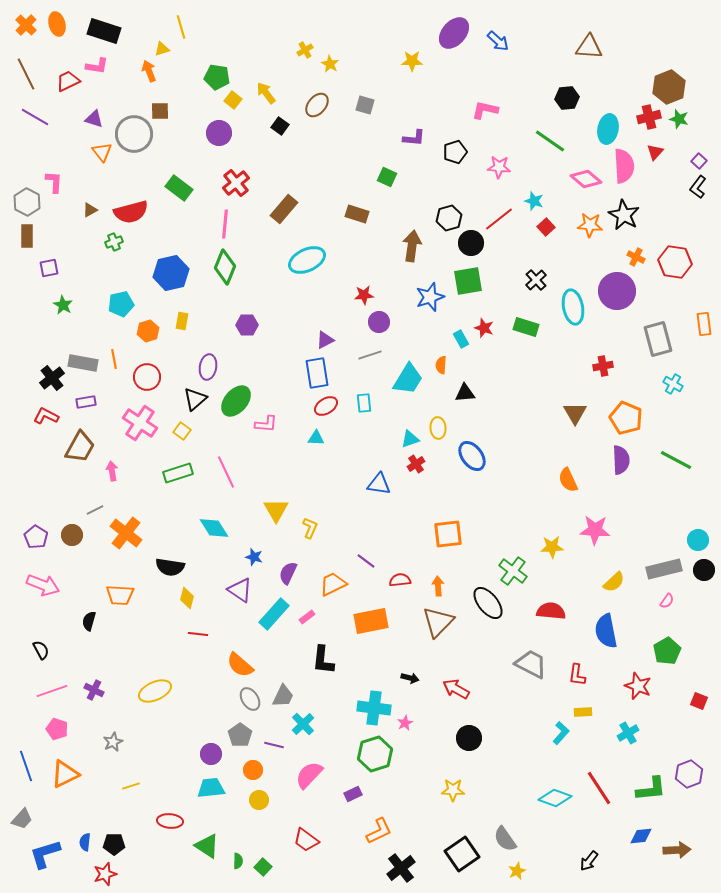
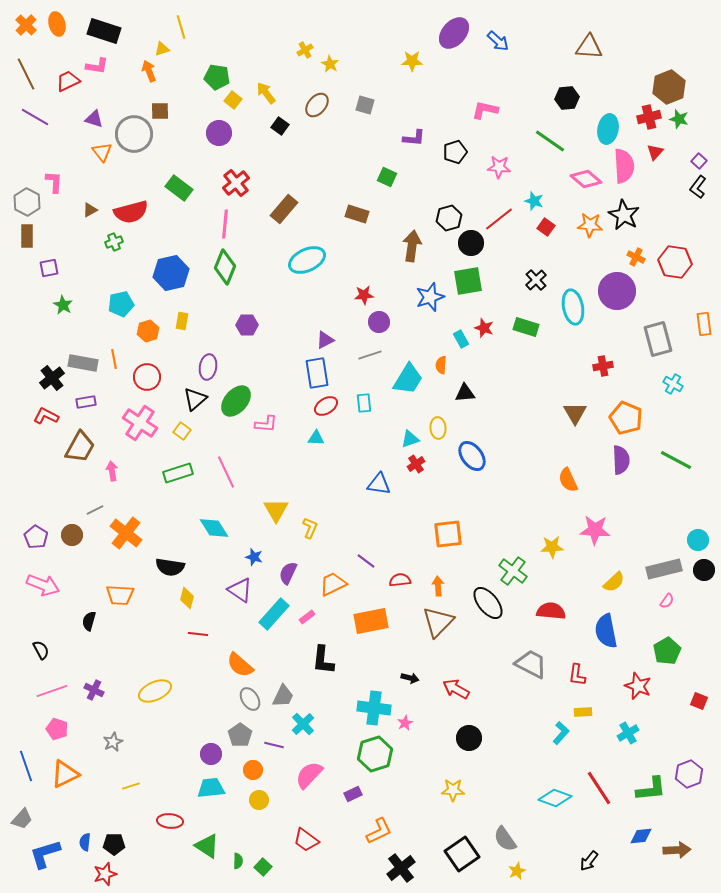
red square at (546, 227): rotated 12 degrees counterclockwise
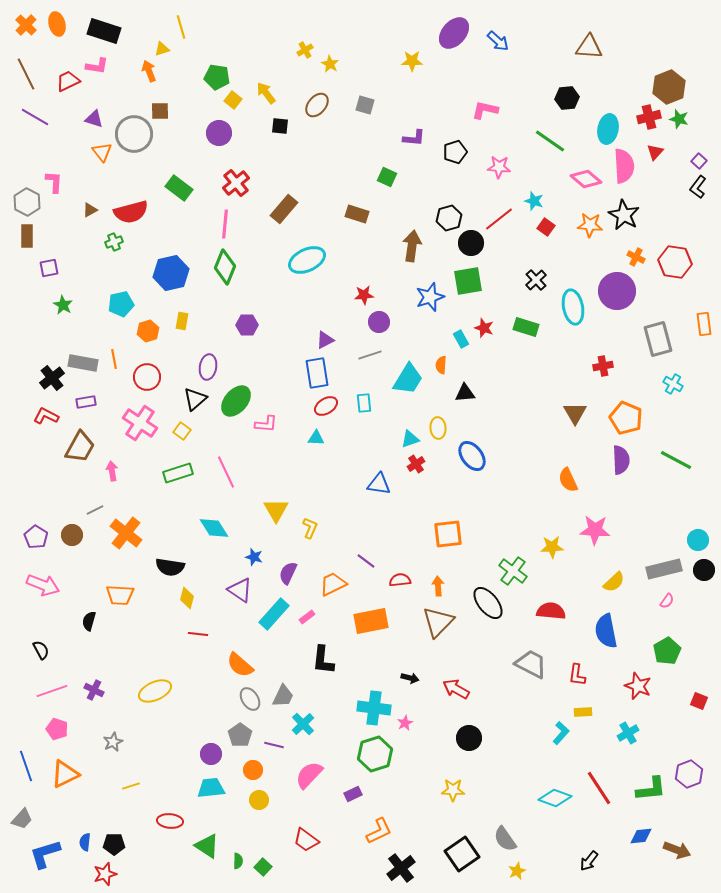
black square at (280, 126): rotated 30 degrees counterclockwise
brown arrow at (677, 850): rotated 24 degrees clockwise
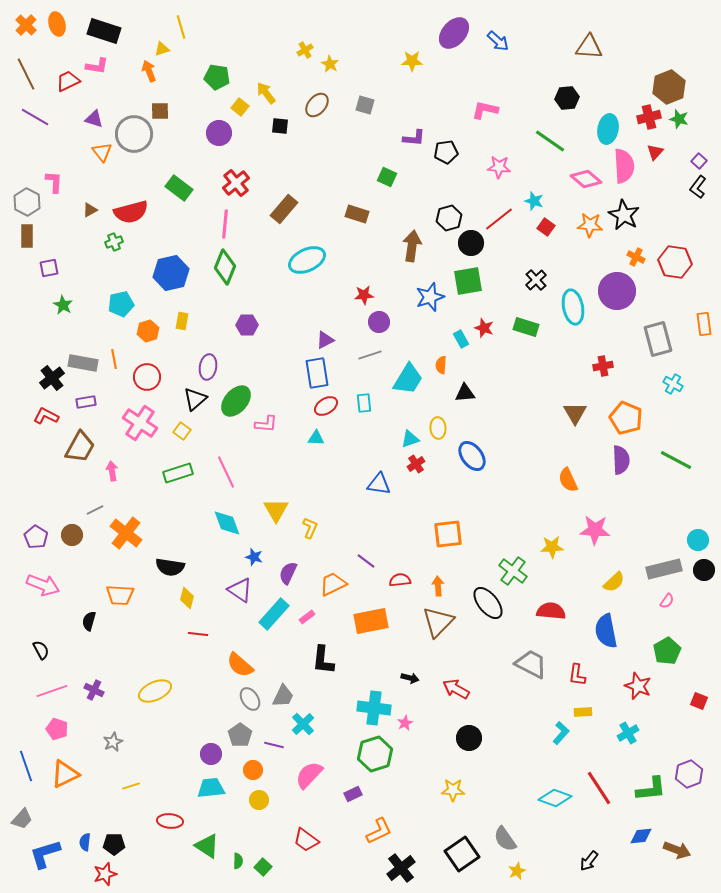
yellow square at (233, 100): moved 7 px right, 7 px down
black pentagon at (455, 152): moved 9 px left; rotated 10 degrees clockwise
cyan diamond at (214, 528): moved 13 px right, 5 px up; rotated 12 degrees clockwise
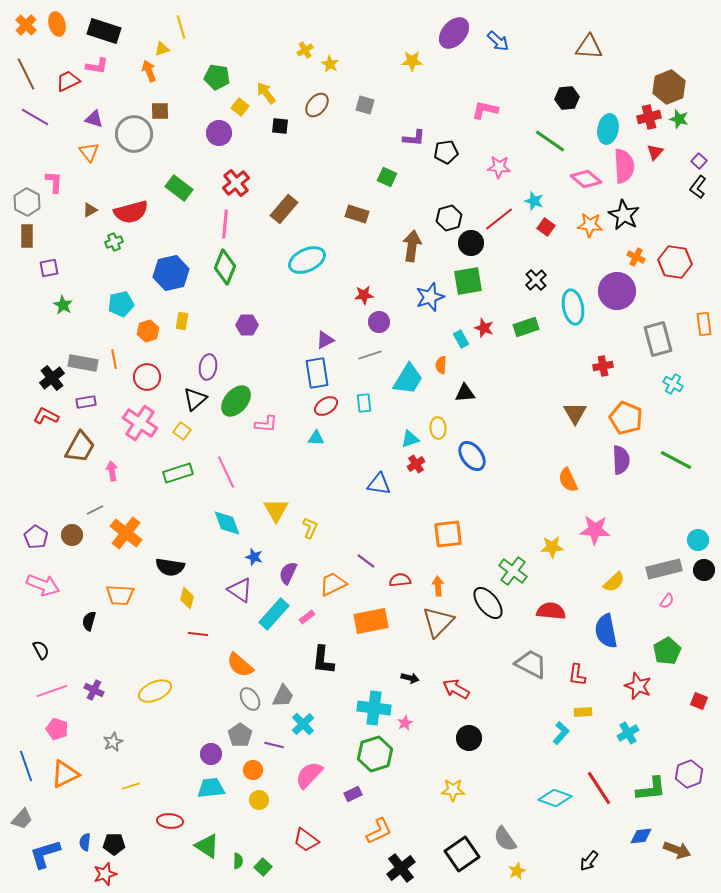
orange triangle at (102, 152): moved 13 px left
green rectangle at (526, 327): rotated 35 degrees counterclockwise
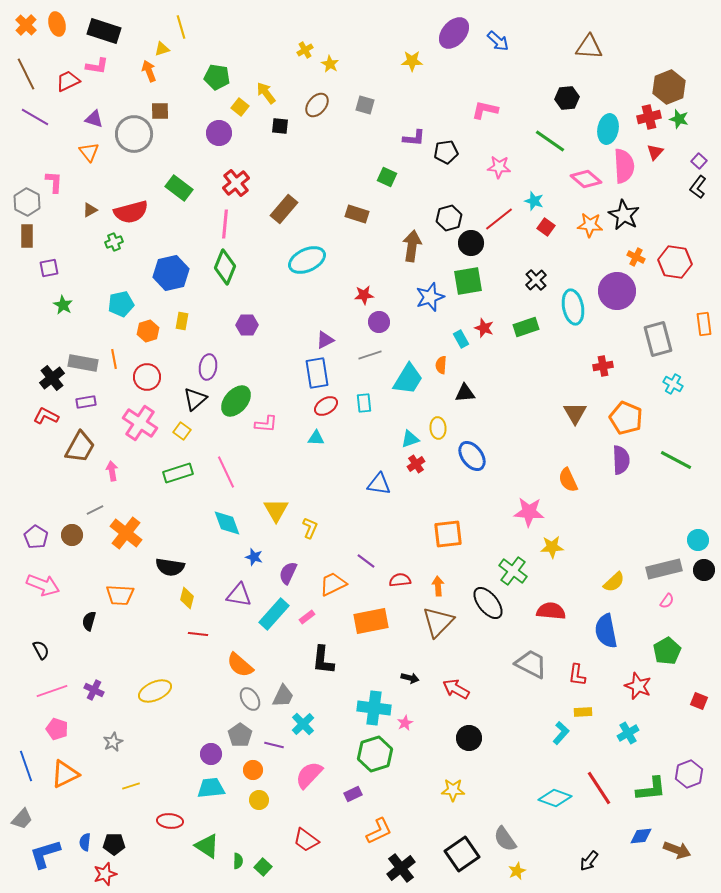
pink star at (595, 530): moved 66 px left, 18 px up
purple triangle at (240, 590): moved 1 px left, 5 px down; rotated 24 degrees counterclockwise
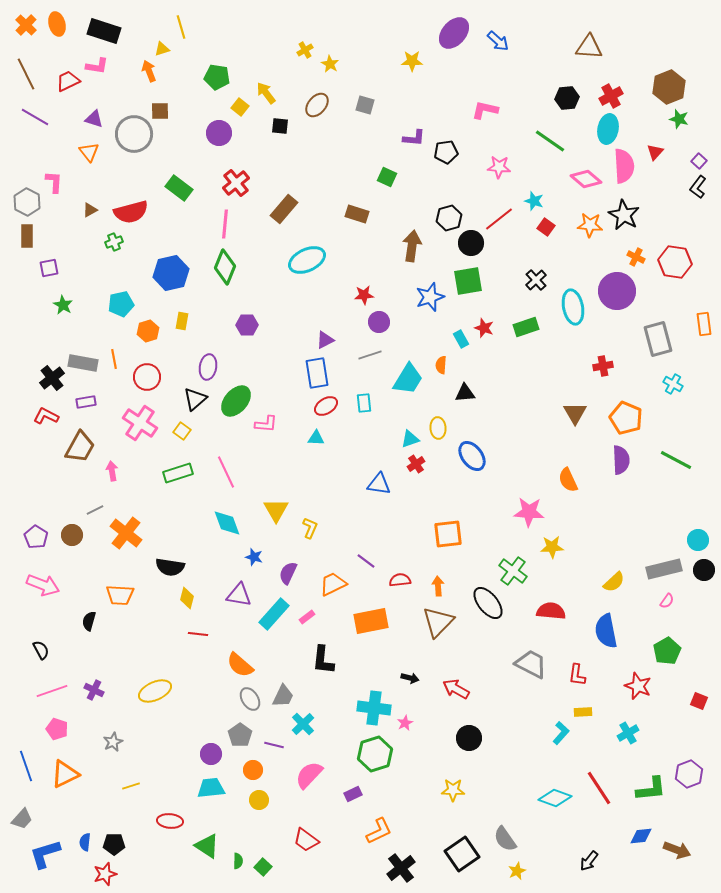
red cross at (649, 117): moved 38 px left, 21 px up; rotated 15 degrees counterclockwise
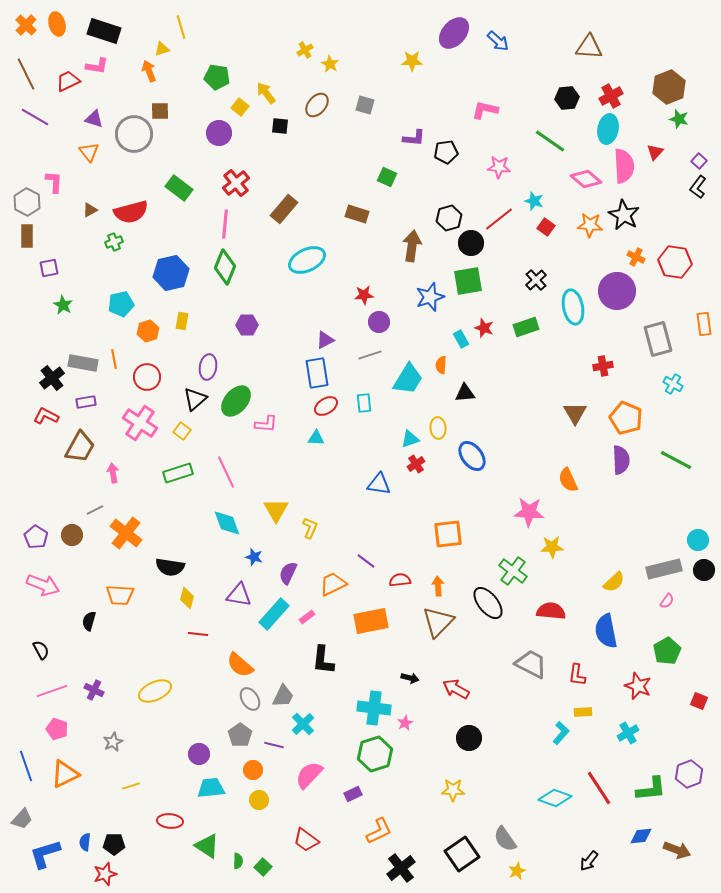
pink arrow at (112, 471): moved 1 px right, 2 px down
purple circle at (211, 754): moved 12 px left
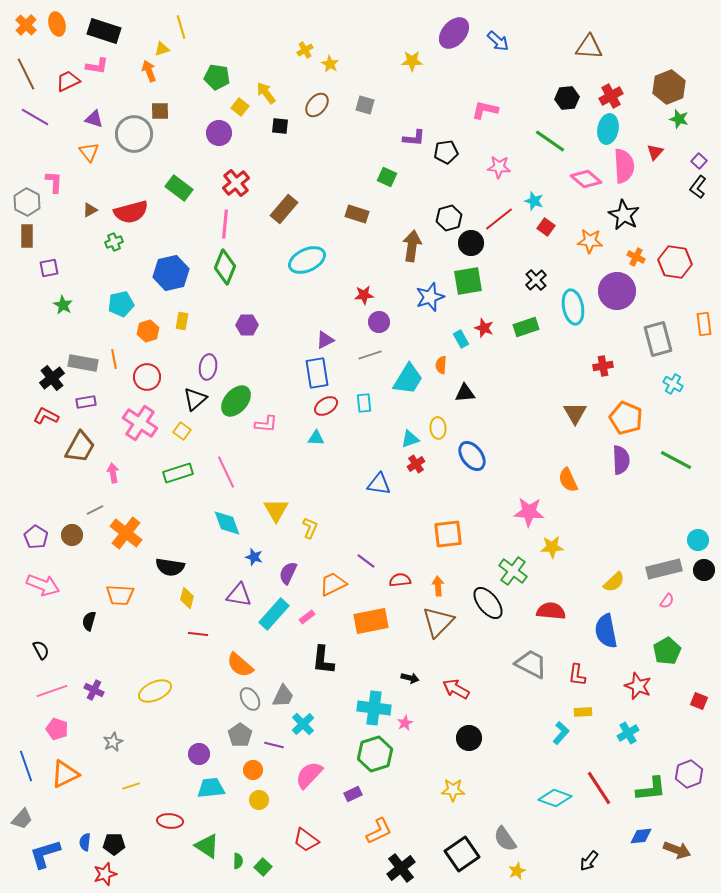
orange star at (590, 225): moved 16 px down
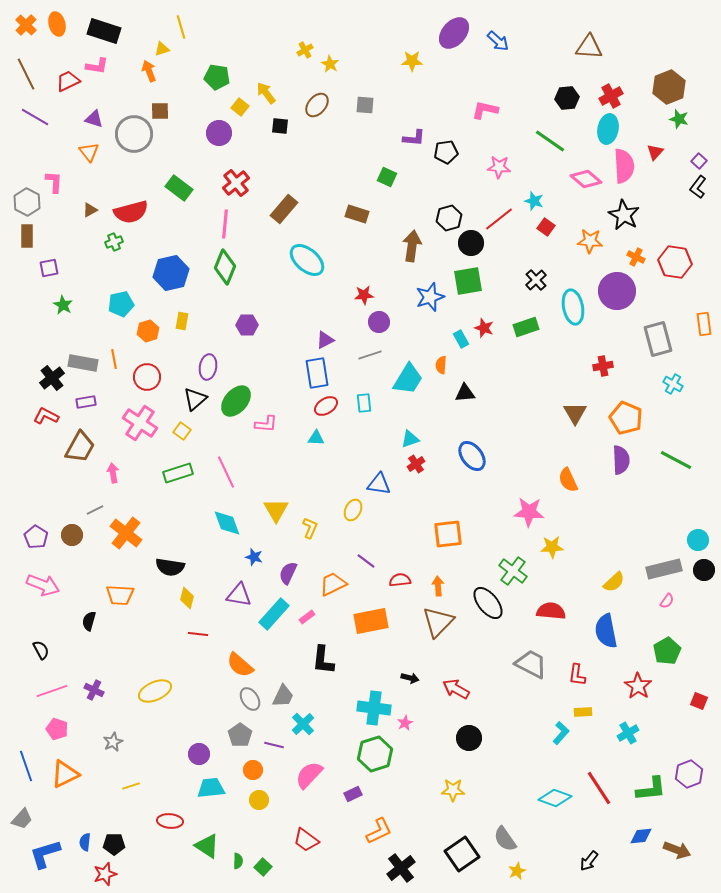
gray square at (365, 105): rotated 12 degrees counterclockwise
cyan ellipse at (307, 260): rotated 66 degrees clockwise
yellow ellipse at (438, 428): moved 85 px left, 82 px down; rotated 30 degrees clockwise
red star at (638, 686): rotated 12 degrees clockwise
